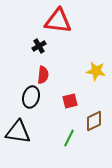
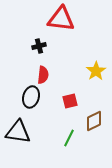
red triangle: moved 3 px right, 2 px up
black cross: rotated 16 degrees clockwise
yellow star: rotated 30 degrees clockwise
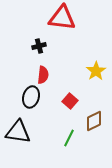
red triangle: moved 1 px right, 1 px up
red square: rotated 35 degrees counterclockwise
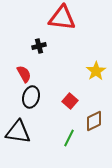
red semicircle: moved 19 px left, 1 px up; rotated 36 degrees counterclockwise
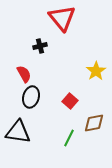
red triangle: rotated 44 degrees clockwise
black cross: moved 1 px right
brown diamond: moved 2 px down; rotated 15 degrees clockwise
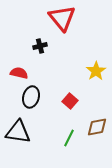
red semicircle: moved 5 px left, 1 px up; rotated 48 degrees counterclockwise
brown diamond: moved 3 px right, 4 px down
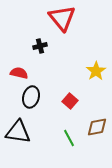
green line: rotated 54 degrees counterclockwise
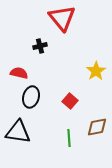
green line: rotated 24 degrees clockwise
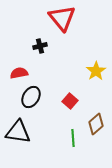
red semicircle: rotated 24 degrees counterclockwise
black ellipse: rotated 15 degrees clockwise
brown diamond: moved 1 px left, 3 px up; rotated 30 degrees counterclockwise
green line: moved 4 px right
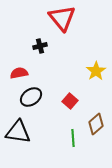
black ellipse: rotated 25 degrees clockwise
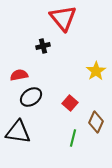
red triangle: moved 1 px right
black cross: moved 3 px right
red semicircle: moved 2 px down
red square: moved 2 px down
brown diamond: moved 2 px up; rotated 25 degrees counterclockwise
green line: rotated 18 degrees clockwise
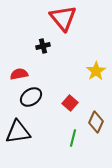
red semicircle: moved 1 px up
black triangle: rotated 16 degrees counterclockwise
